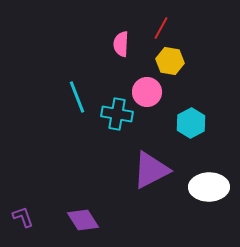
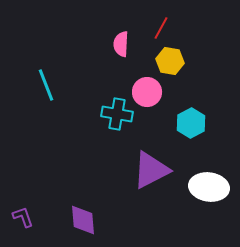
cyan line: moved 31 px left, 12 px up
white ellipse: rotated 9 degrees clockwise
purple diamond: rotated 28 degrees clockwise
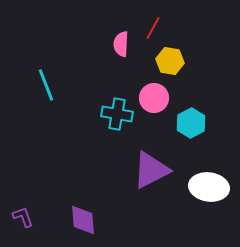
red line: moved 8 px left
pink circle: moved 7 px right, 6 px down
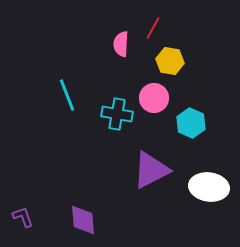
cyan line: moved 21 px right, 10 px down
cyan hexagon: rotated 8 degrees counterclockwise
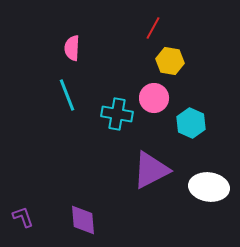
pink semicircle: moved 49 px left, 4 px down
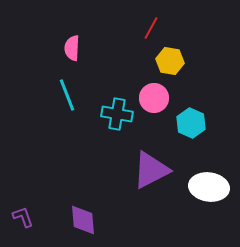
red line: moved 2 px left
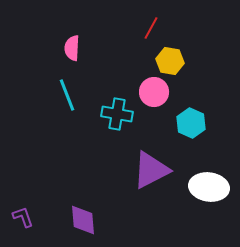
pink circle: moved 6 px up
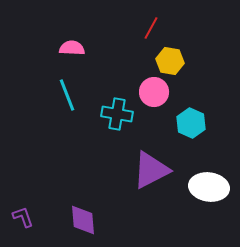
pink semicircle: rotated 90 degrees clockwise
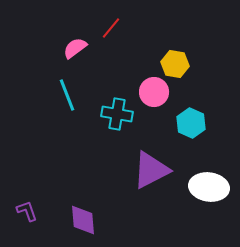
red line: moved 40 px left; rotated 10 degrees clockwise
pink semicircle: moved 3 px right; rotated 40 degrees counterclockwise
yellow hexagon: moved 5 px right, 3 px down
purple L-shape: moved 4 px right, 6 px up
